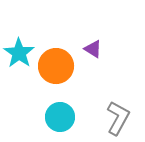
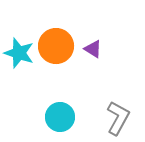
cyan star: rotated 16 degrees counterclockwise
orange circle: moved 20 px up
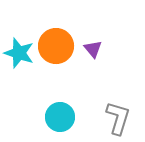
purple triangle: rotated 18 degrees clockwise
gray L-shape: rotated 12 degrees counterclockwise
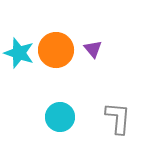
orange circle: moved 4 px down
gray L-shape: rotated 12 degrees counterclockwise
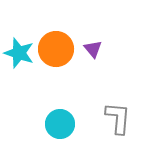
orange circle: moved 1 px up
cyan circle: moved 7 px down
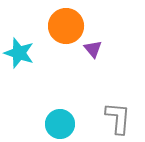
orange circle: moved 10 px right, 23 px up
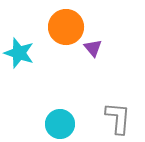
orange circle: moved 1 px down
purple triangle: moved 1 px up
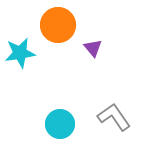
orange circle: moved 8 px left, 2 px up
cyan star: moved 1 px right; rotated 28 degrees counterclockwise
gray L-shape: moved 4 px left, 1 px up; rotated 40 degrees counterclockwise
